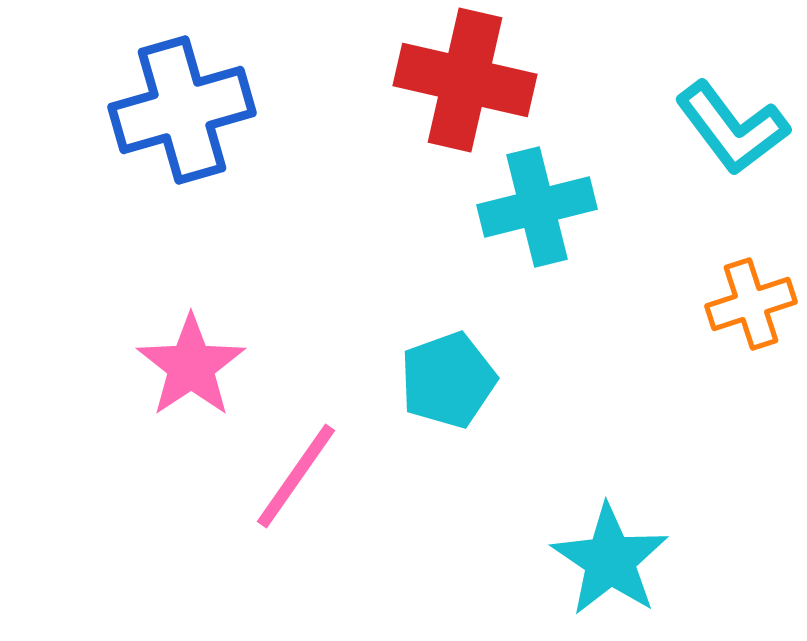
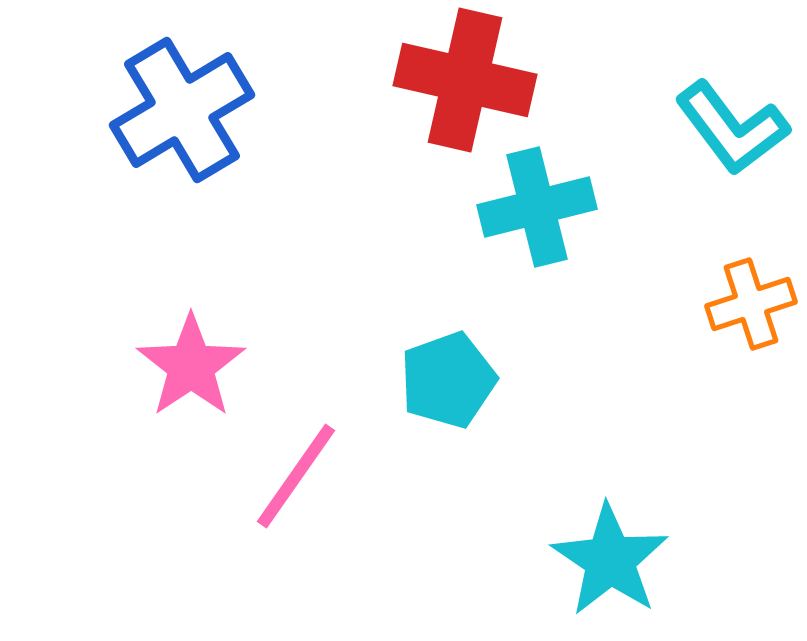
blue cross: rotated 15 degrees counterclockwise
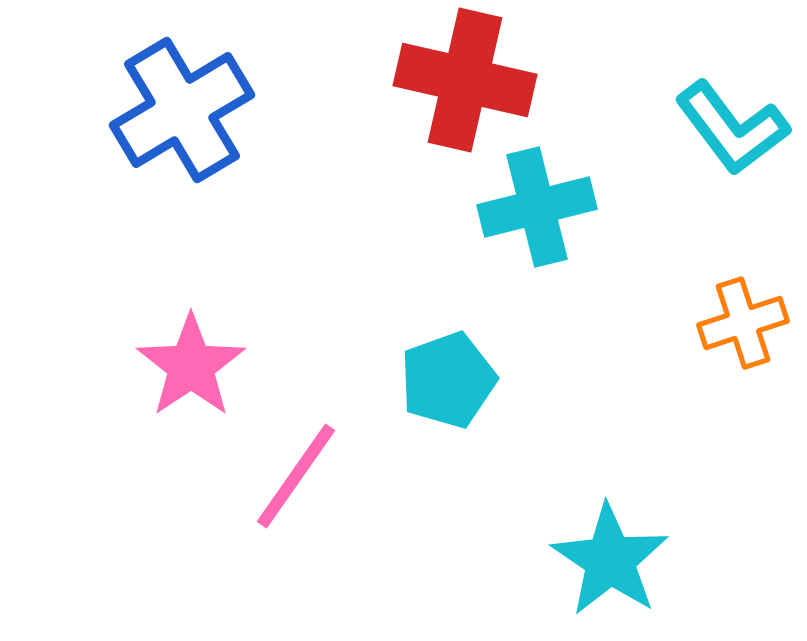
orange cross: moved 8 px left, 19 px down
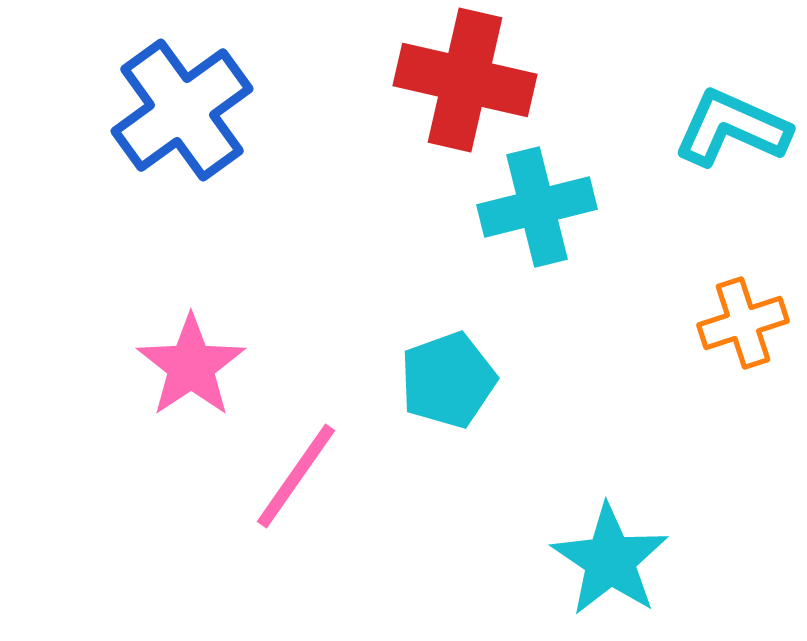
blue cross: rotated 5 degrees counterclockwise
cyan L-shape: rotated 151 degrees clockwise
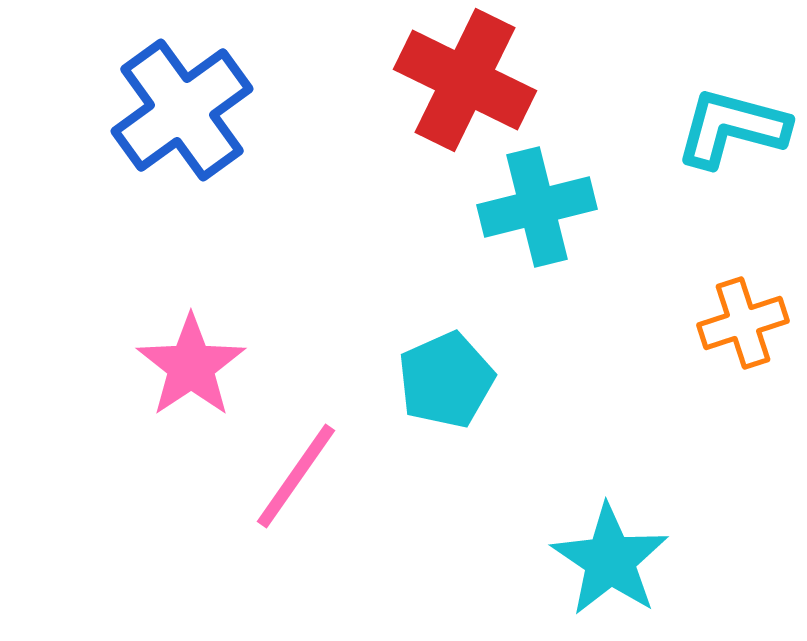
red cross: rotated 13 degrees clockwise
cyan L-shape: rotated 9 degrees counterclockwise
cyan pentagon: moved 2 px left; rotated 4 degrees counterclockwise
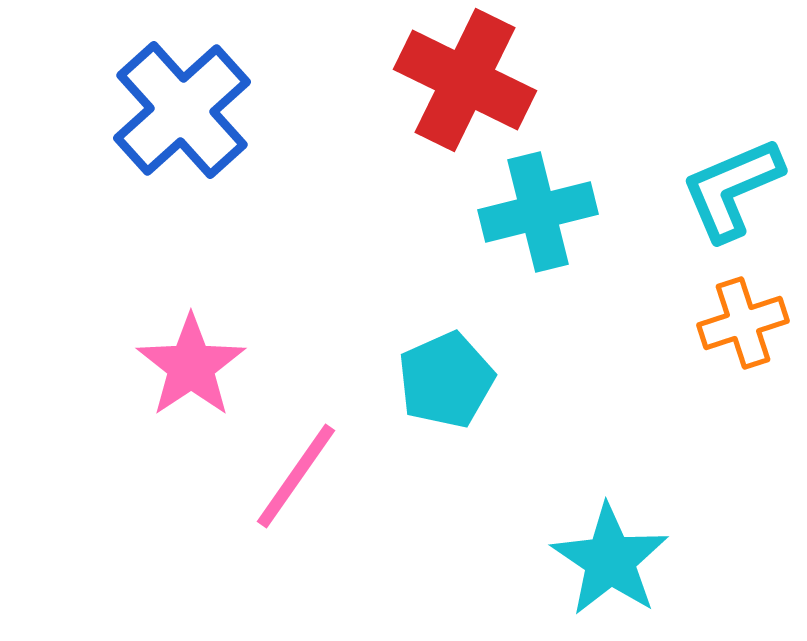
blue cross: rotated 6 degrees counterclockwise
cyan L-shape: moved 61 px down; rotated 38 degrees counterclockwise
cyan cross: moved 1 px right, 5 px down
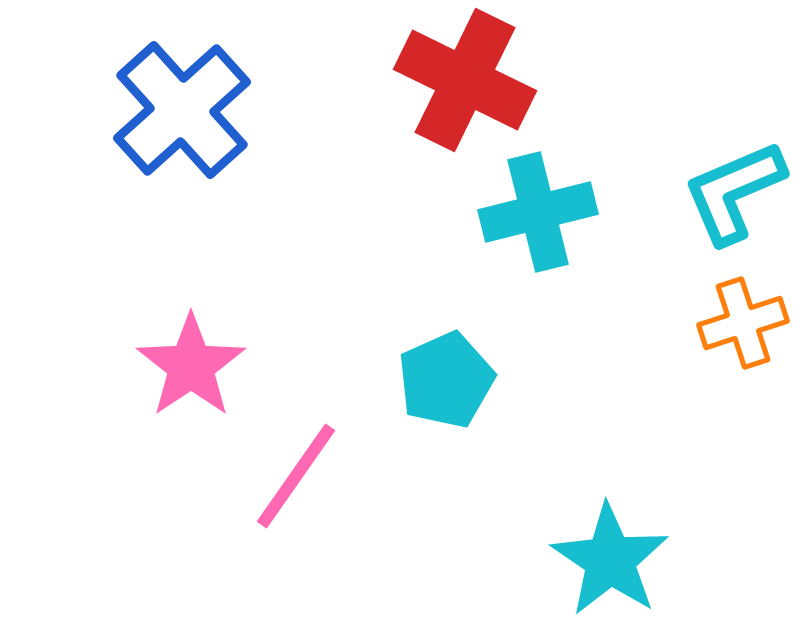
cyan L-shape: moved 2 px right, 3 px down
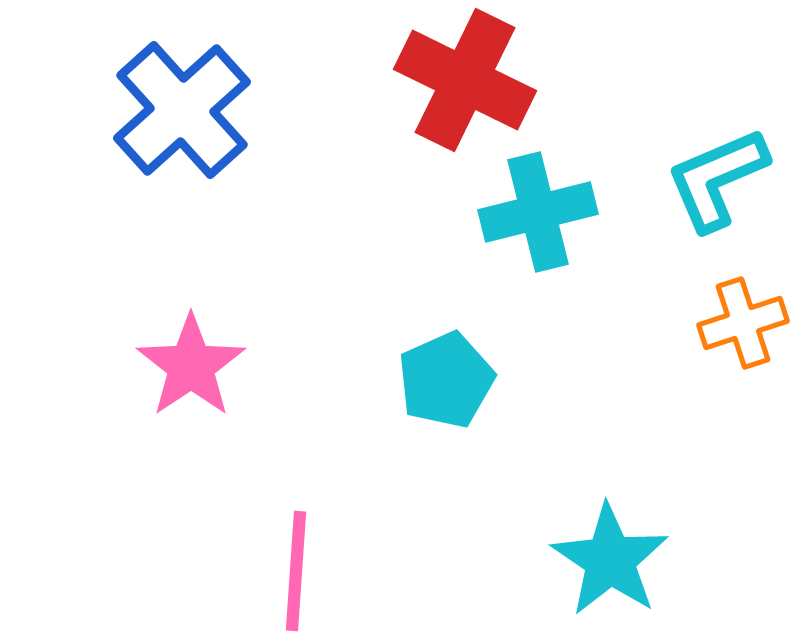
cyan L-shape: moved 17 px left, 13 px up
pink line: moved 95 px down; rotated 31 degrees counterclockwise
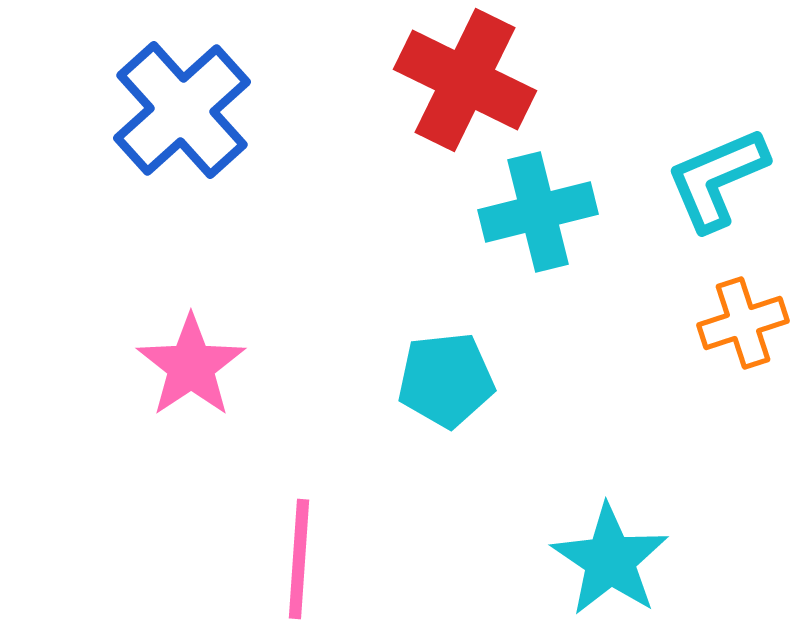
cyan pentagon: rotated 18 degrees clockwise
pink line: moved 3 px right, 12 px up
